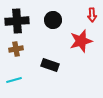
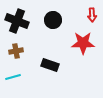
black cross: rotated 25 degrees clockwise
red star: moved 2 px right, 2 px down; rotated 15 degrees clockwise
brown cross: moved 2 px down
cyan line: moved 1 px left, 3 px up
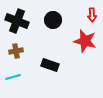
red star: moved 2 px right, 2 px up; rotated 15 degrees clockwise
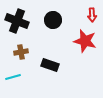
brown cross: moved 5 px right, 1 px down
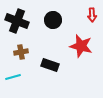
red star: moved 4 px left, 5 px down
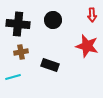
black cross: moved 1 px right, 3 px down; rotated 15 degrees counterclockwise
red star: moved 6 px right
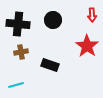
red star: rotated 20 degrees clockwise
cyan line: moved 3 px right, 8 px down
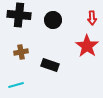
red arrow: moved 3 px down
black cross: moved 1 px right, 9 px up
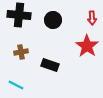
cyan line: rotated 42 degrees clockwise
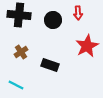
red arrow: moved 14 px left, 5 px up
red star: rotated 10 degrees clockwise
brown cross: rotated 24 degrees counterclockwise
